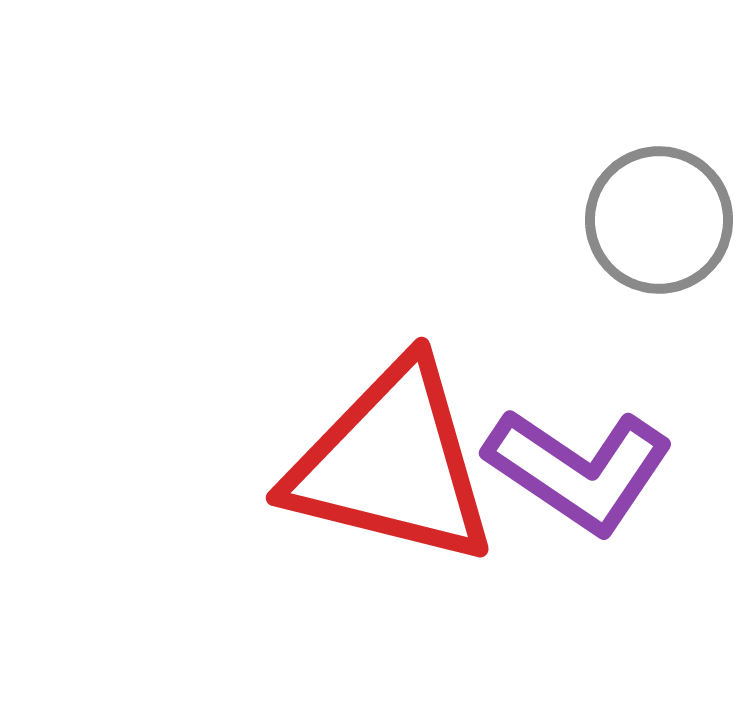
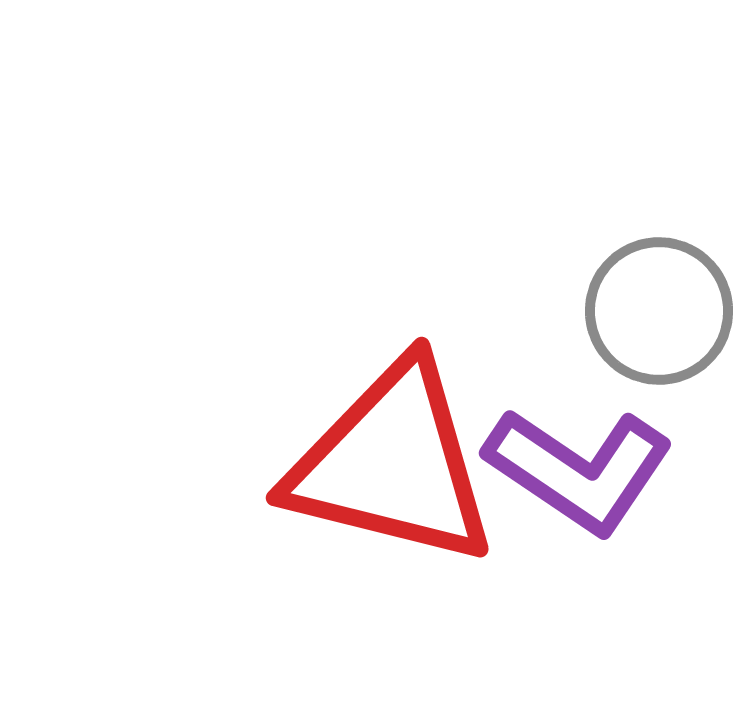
gray circle: moved 91 px down
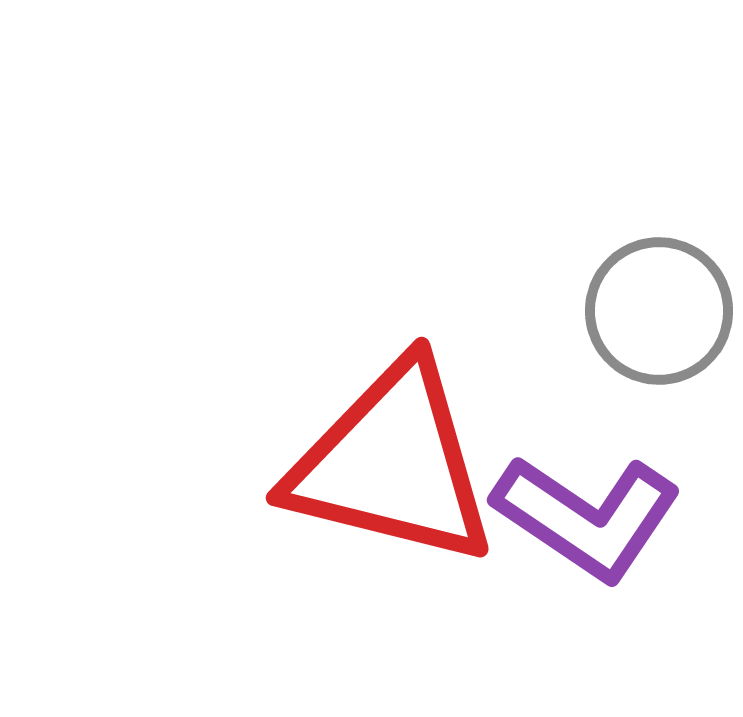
purple L-shape: moved 8 px right, 47 px down
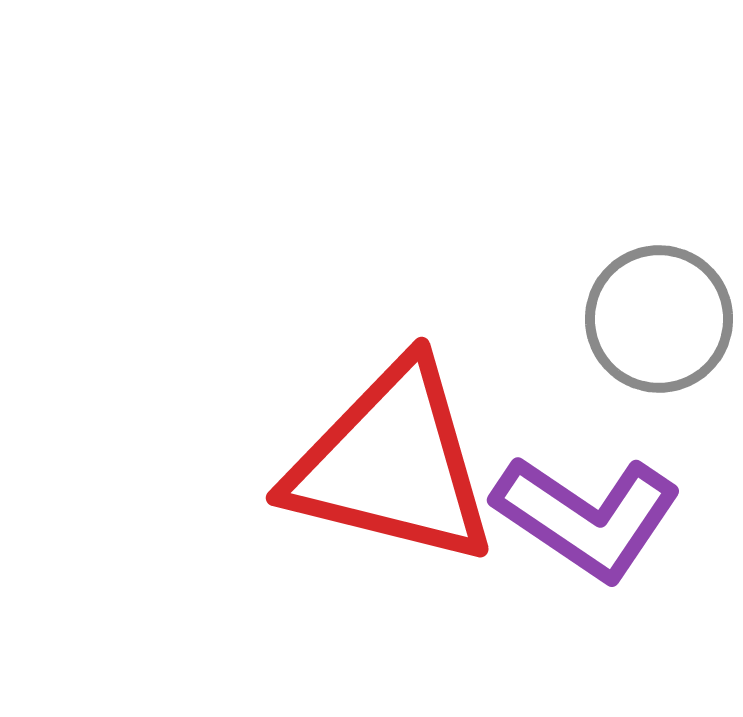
gray circle: moved 8 px down
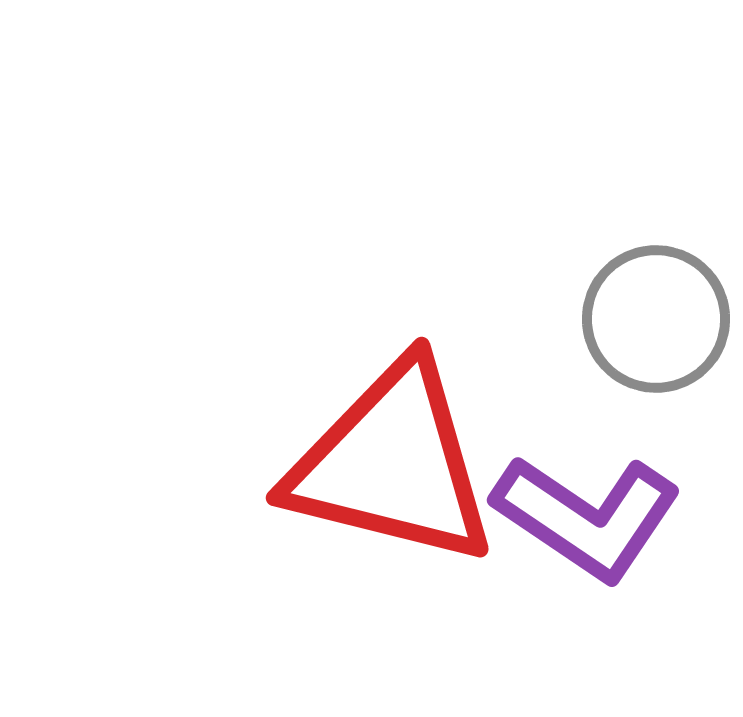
gray circle: moved 3 px left
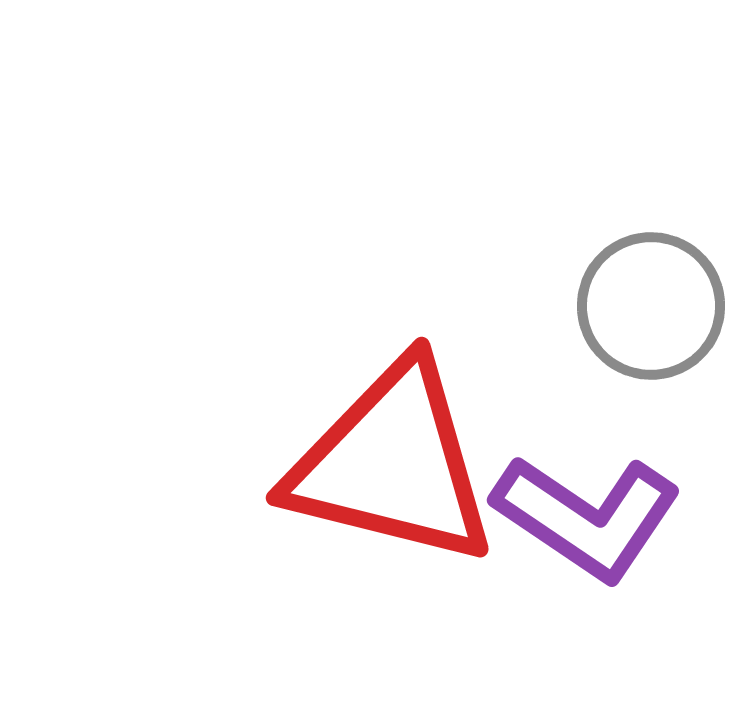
gray circle: moved 5 px left, 13 px up
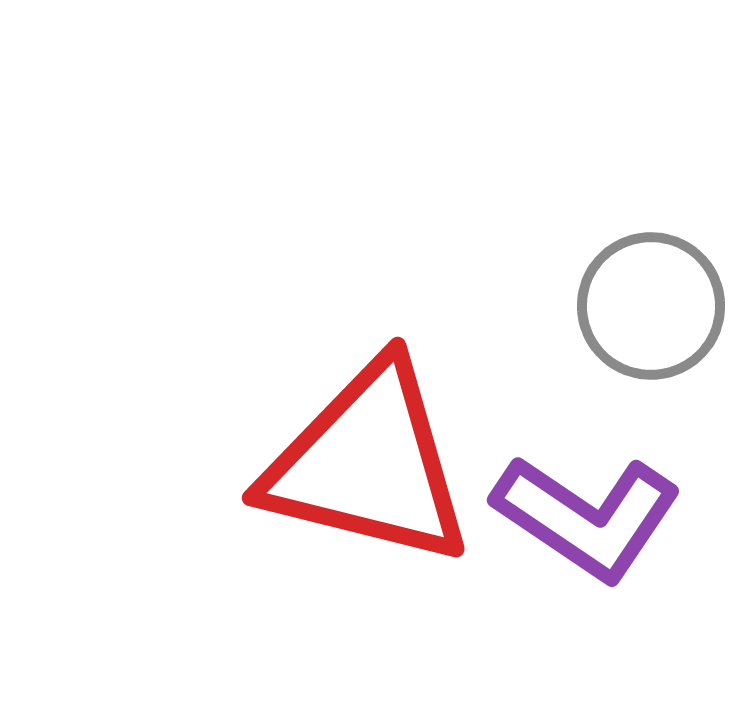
red triangle: moved 24 px left
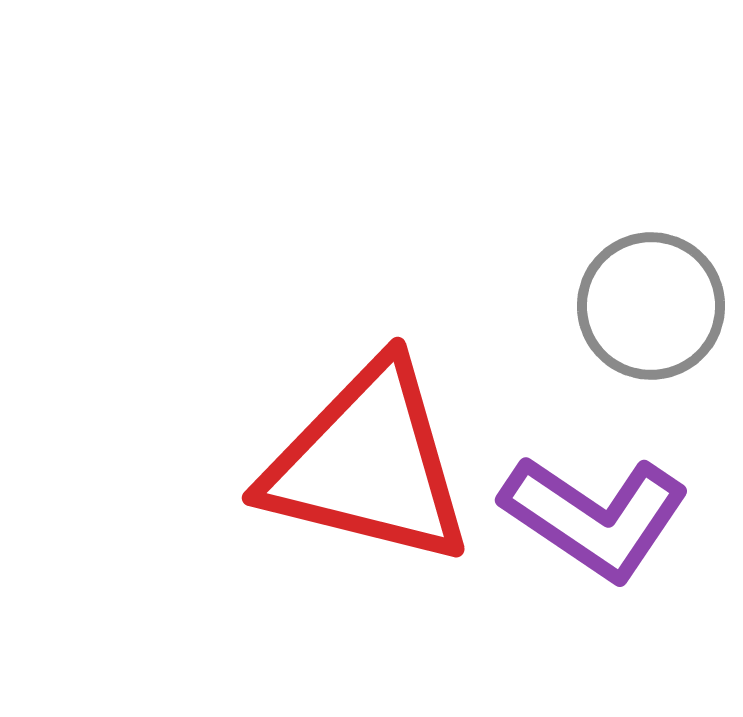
purple L-shape: moved 8 px right
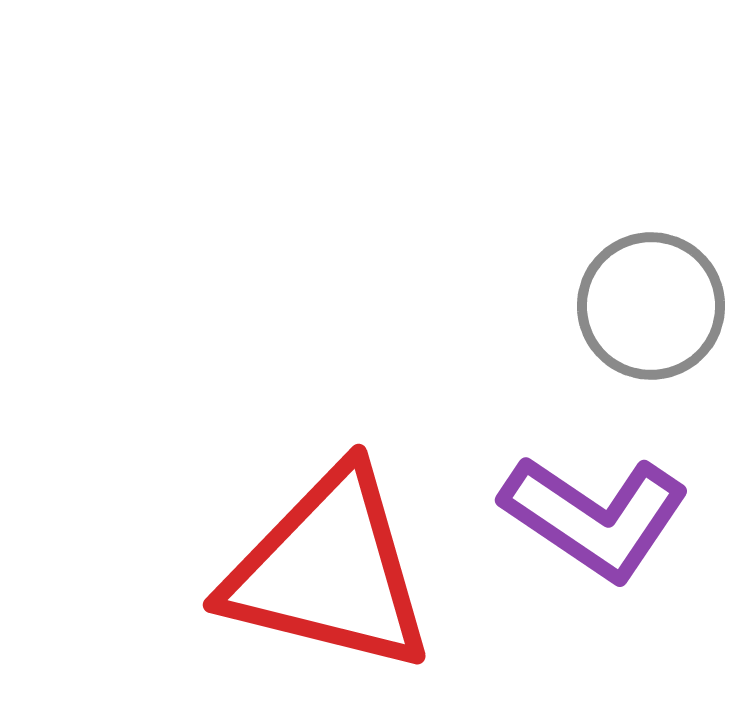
red triangle: moved 39 px left, 107 px down
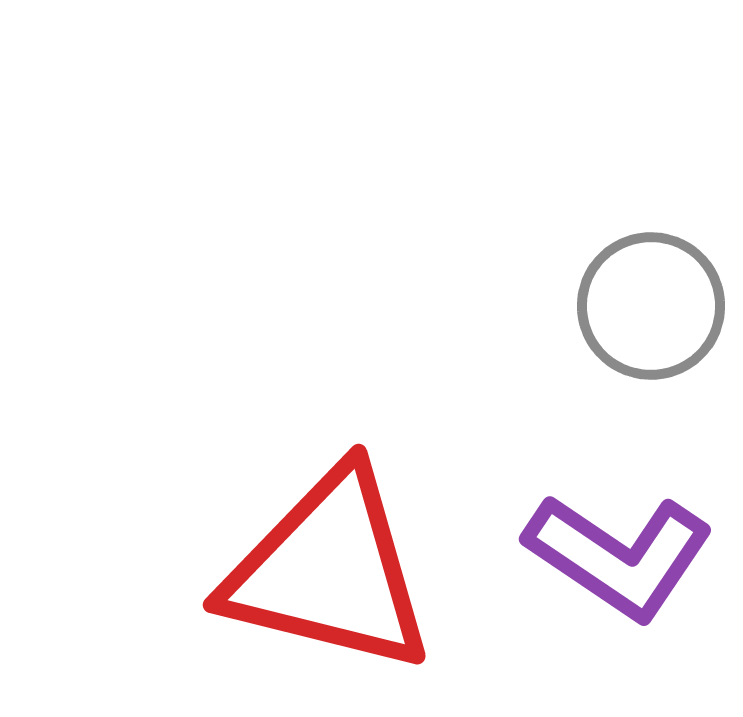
purple L-shape: moved 24 px right, 39 px down
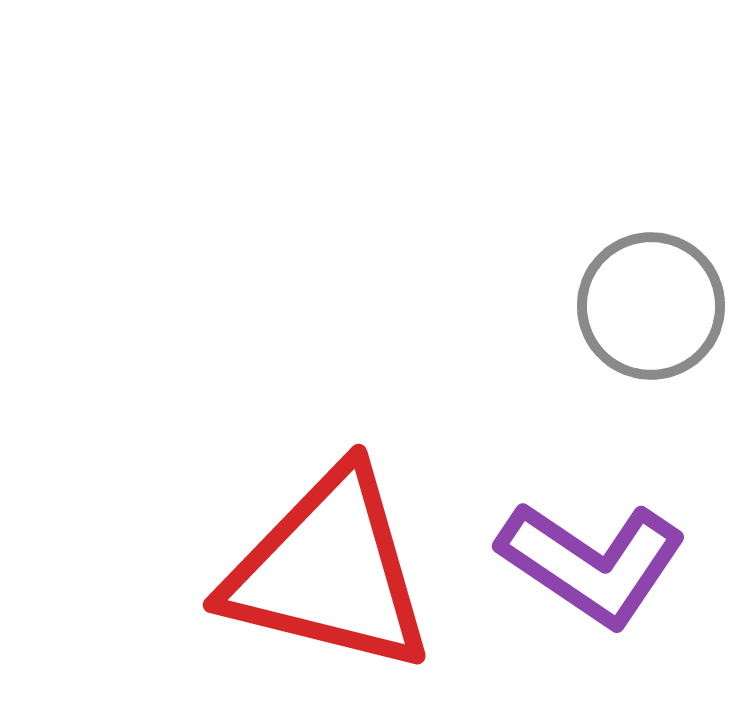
purple L-shape: moved 27 px left, 7 px down
